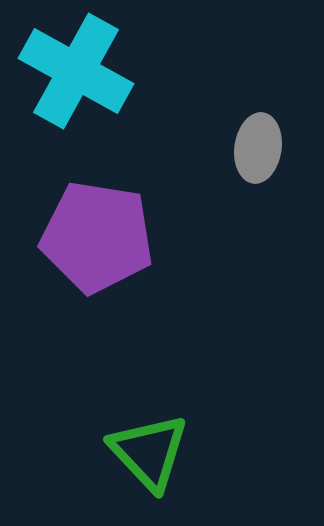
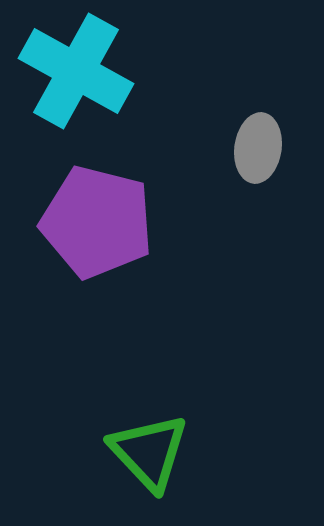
purple pentagon: moved 15 px up; rotated 5 degrees clockwise
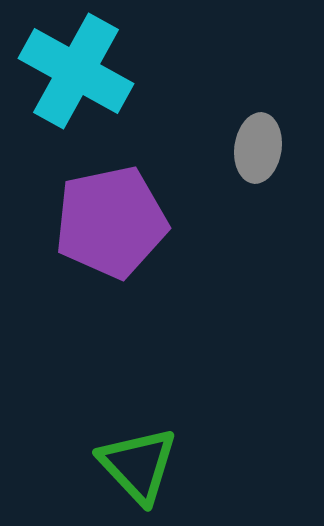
purple pentagon: moved 14 px right; rotated 26 degrees counterclockwise
green triangle: moved 11 px left, 13 px down
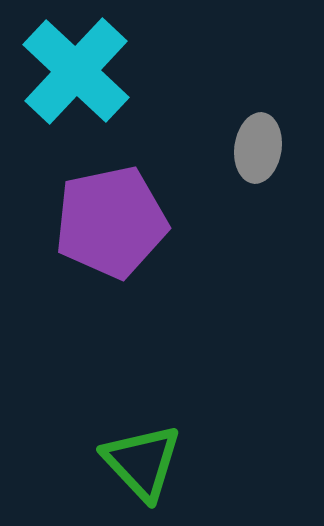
cyan cross: rotated 14 degrees clockwise
green triangle: moved 4 px right, 3 px up
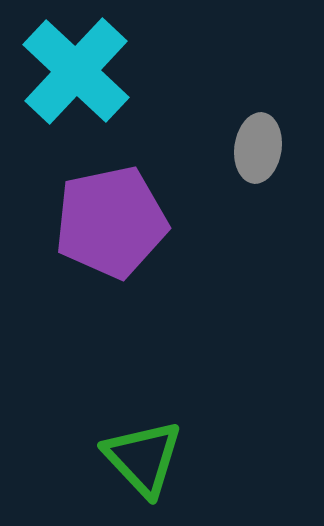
green triangle: moved 1 px right, 4 px up
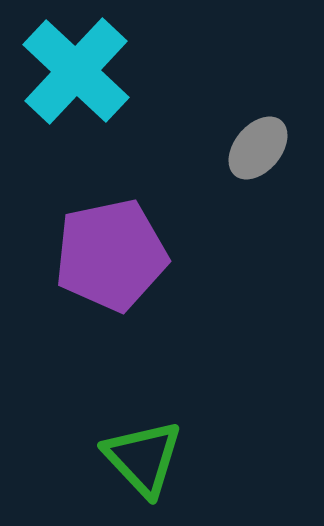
gray ellipse: rotated 32 degrees clockwise
purple pentagon: moved 33 px down
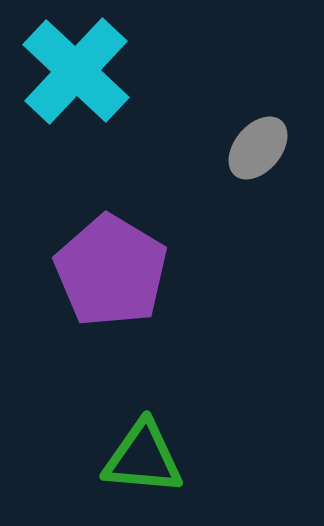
purple pentagon: moved 16 px down; rotated 29 degrees counterclockwise
green triangle: rotated 42 degrees counterclockwise
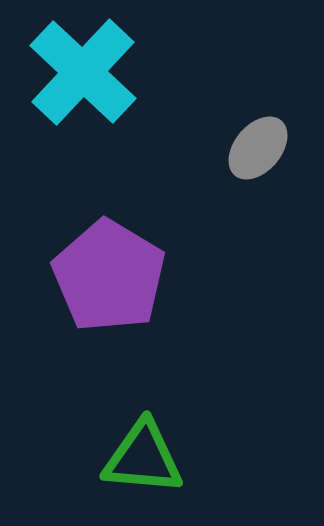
cyan cross: moved 7 px right, 1 px down
purple pentagon: moved 2 px left, 5 px down
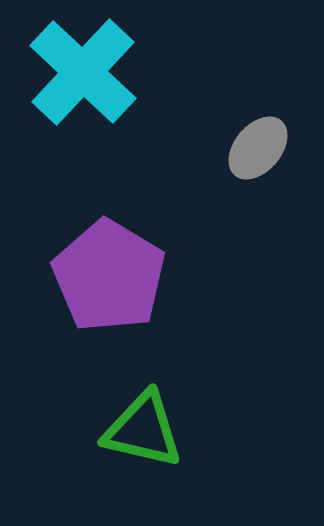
green triangle: moved 28 px up; rotated 8 degrees clockwise
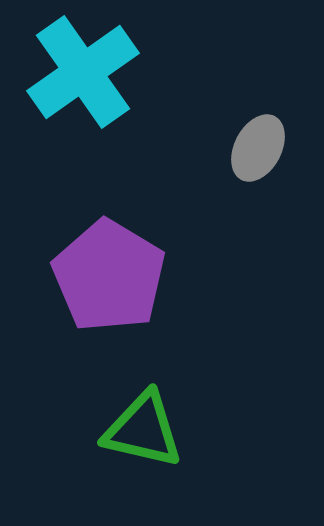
cyan cross: rotated 12 degrees clockwise
gray ellipse: rotated 12 degrees counterclockwise
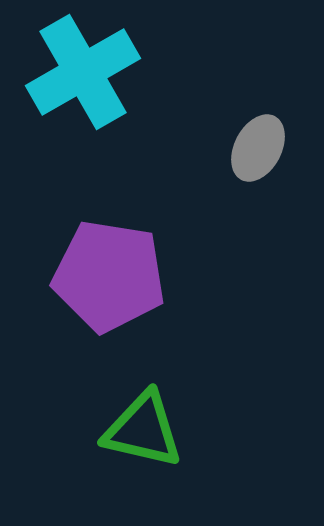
cyan cross: rotated 5 degrees clockwise
purple pentagon: rotated 22 degrees counterclockwise
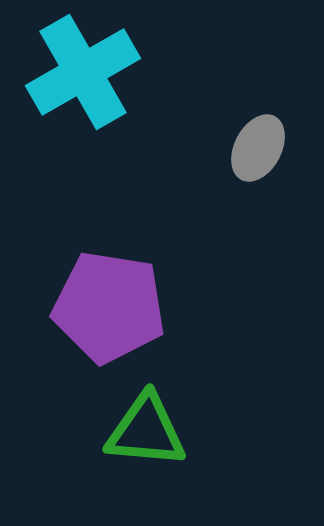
purple pentagon: moved 31 px down
green triangle: moved 3 px right, 1 px down; rotated 8 degrees counterclockwise
